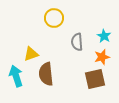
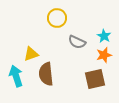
yellow circle: moved 3 px right
gray semicircle: rotated 60 degrees counterclockwise
orange star: moved 2 px right, 2 px up
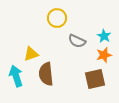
gray semicircle: moved 1 px up
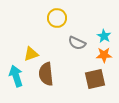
gray semicircle: moved 2 px down
orange star: rotated 14 degrees clockwise
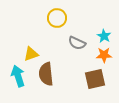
cyan arrow: moved 2 px right
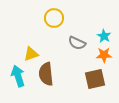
yellow circle: moved 3 px left
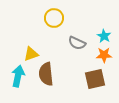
cyan arrow: rotated 30 degrees clockwise
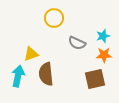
cyan star: moved 1 px left; rotated 24 degrees clockwise
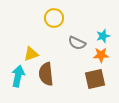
orange star: moved 3 px left
